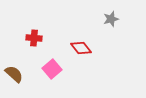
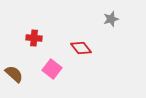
pink square: rotated 12 degrees counterclockwise
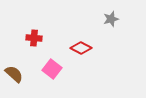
red diamond: rotated 25 degrees counterclockwise
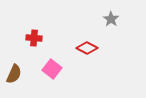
gray star: rotated 21 degrees counterclockwise
red diamond: moved 6 px right
brown semicircle: rotated 72 degrees clockwise
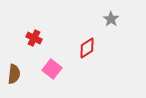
red cross: rotated 21 degrees clockwise
red diamond: rotated 60 degrees counterclockwise
brown semicircle: rotated 18 degrees counterclockwise
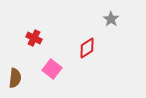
brown semicircle: moved 1 px right, 4 px down
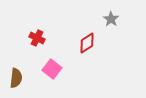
red cross: moved 3 px right
red diamond: moved 5 px up
brown semicircle: moved 1 px right
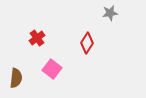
gray star: moved 1 px left, 6 px up; rotated 28 degrees clockwise
red cross: rotated 28 degrees clockwise
red diamond: rotated 25 degrees counterclockwise
